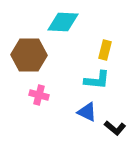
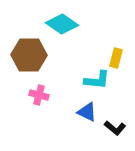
cyan diamond: moved 1 px left, 2 px down; rotated 32 degrees clockwise
yellow rectangle: moved 11 px right, 8 px down
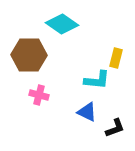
black L-shape: rotated 60 degrees counterclockwise
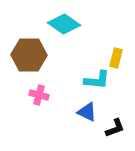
cyan diamond: moved 2 px right
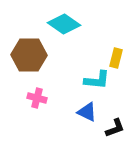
pink cross: moved 2 px left, 3 px down
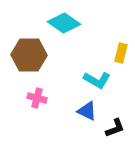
cyan diamond: moved 1 px up
yellow rectangle: moved 5 px right, 5 px up
cyan L-shape: rotated 24 degrees clockwise
blue triangle: moved 1 px up
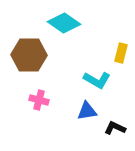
pink cross: moved 2 px right, 2 px down
blue triangle: rotated 35 degrees counterclockwise
black L-shape: rotated 135 degrees counterclockwise
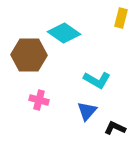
cyan diamond: moved 10 px down
yellow rectangle: moved 35 px up
blue triangle: rotated 40 degrees counterclockwise
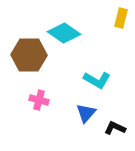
blue triangle: moved 1 px left, 2 px down
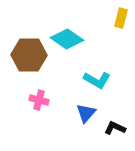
cyan diamond: moved 3 px right, 6 px down
